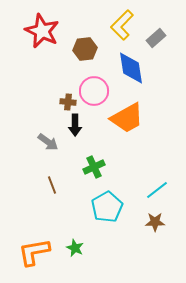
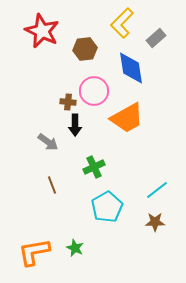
yellow L-shape: moved 2 px up
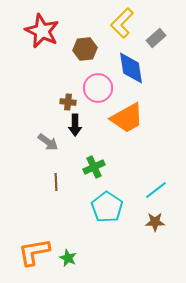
pink circle: moved 4 px right, 3 px up
brown line: moved 4 px right, 3 px up; rotated 18 degrees clockwise
cyan line: moved 1 px left
cyan pentagon: rotated 8 degrees counterclockwise
green star: moved 7 px left, 10 px down
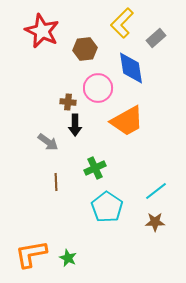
orange trapezoid: moved 3 px down
green cross: moved 1 px right, 1 px down
cyan line: moved 1 px down
orange L-shape: moved 3 px left, 2 px down
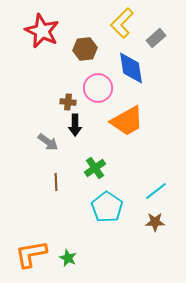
green cross: rotated 10 degrees counterclockwise
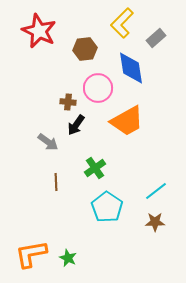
red star: moved 3 px left
black arrow: moved 1 px right; rotated 35 degrees clockwise
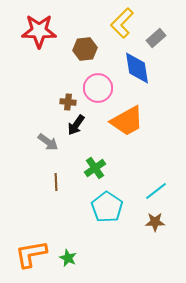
red star: rotated 24 degrees counterclockwise
blue diamond: moved 6 px right
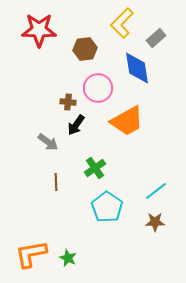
red star: moved 1 px up
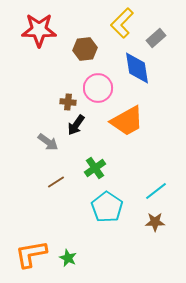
brown line: rotated 60 degrees clockwise
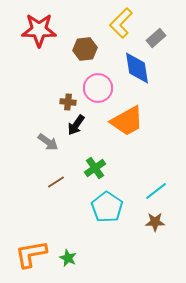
yellow L-shape: moved 1 px left
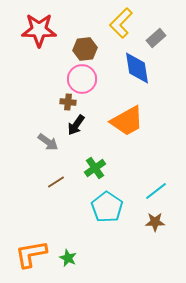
pink circle: moved 16 px left, 9 px up
